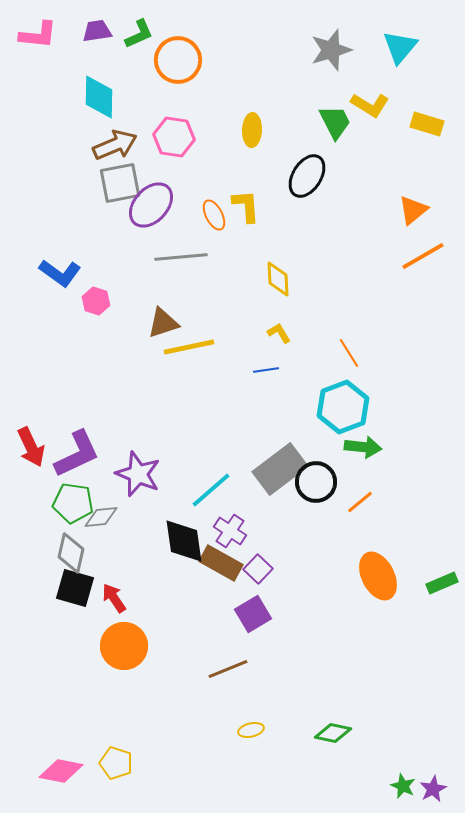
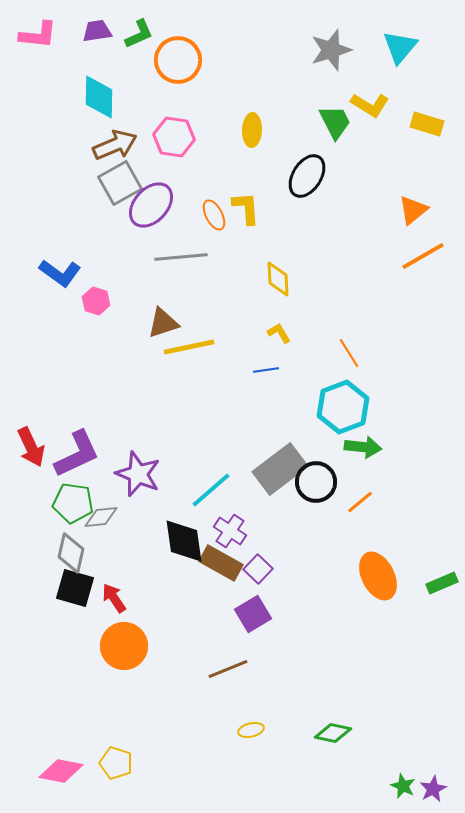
gray square at (120, 183): rotated 18 degrees counterclockwise
yellow L-shape at (246, 206): moved 2 px down
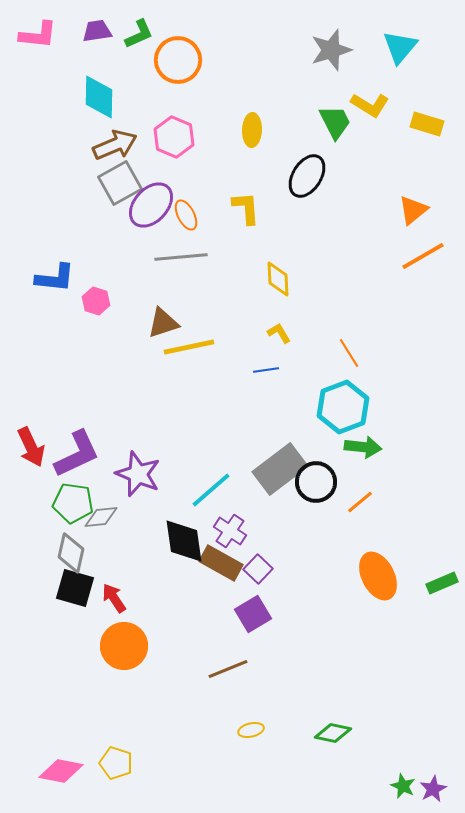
pink hexagon at (174, 137): rotated 15 degrees clockwise
orange ellipse at (214, 215): moved 28 px left
blue L-shape at (60, 273): moved 5 px left, 5 px down; rotated 30 degrees counterclockwise
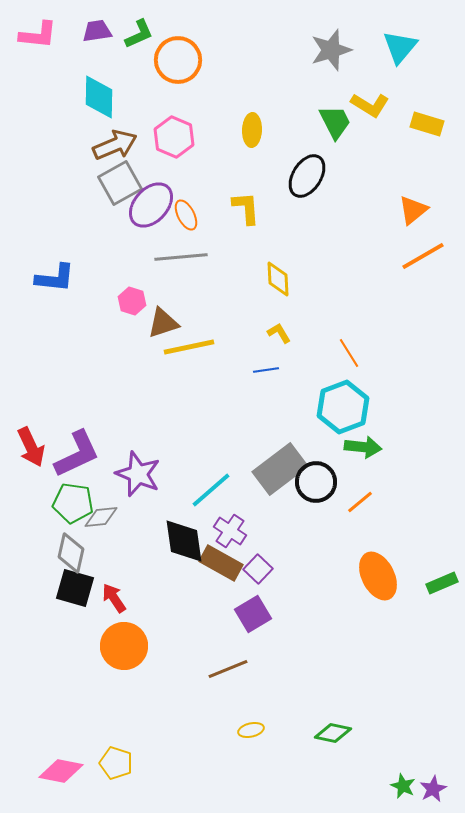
pink hexagon at (96, 301): moved 36 px right
